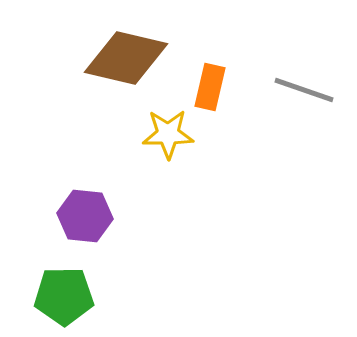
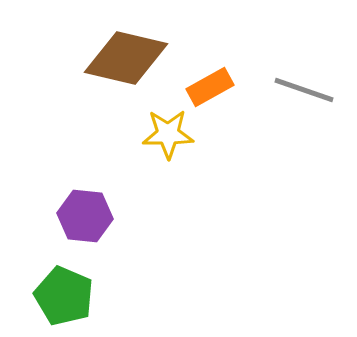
orange rectangle: rotated 48 degrees clockwise
green pentagon: rotated 24 degrees clockwise
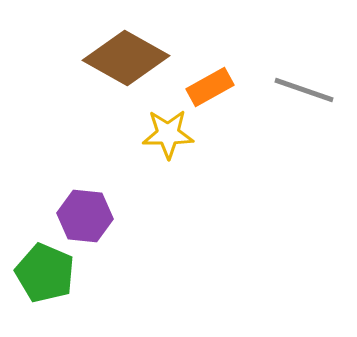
brown diamond: rotated 16 degrees clockwise
green pentagon: moved 19 px left, 23 px up
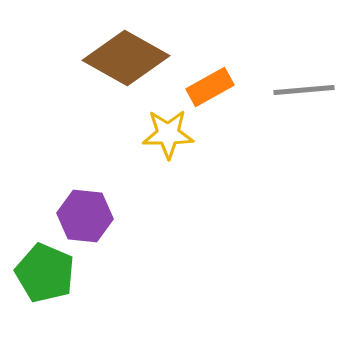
gray line: rotated 24 degrees counterclockwise
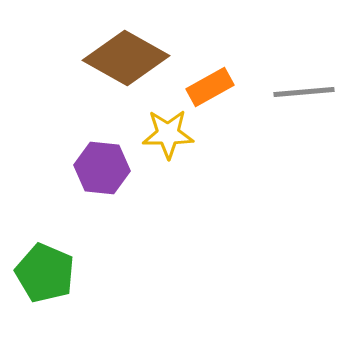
gray line: moved 2 px down
purple hexagon: moved 17 px right, 48 px up
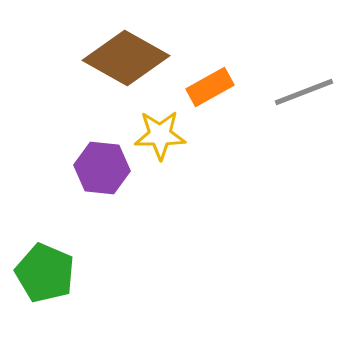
gray line: rotated 16 degrees counterclockwise
yellow star: moved 8 px left, 1 px down
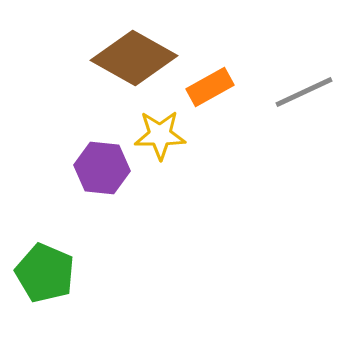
brown diamond: moved 8 px right
gray line: rotated 4 degrees counterclockwise
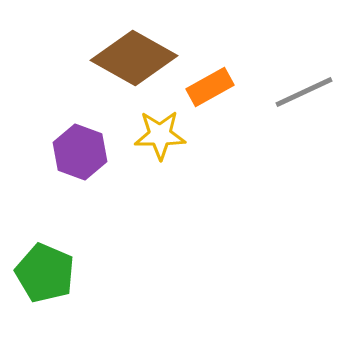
purple hexagon: moved 22 px left, 16 px up; rotated 14 degrees clockwise
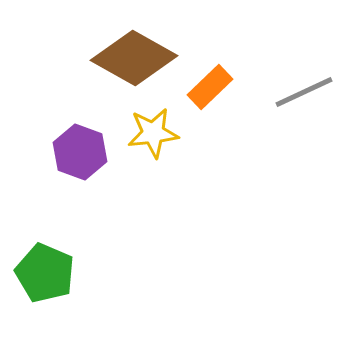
orange rectangle: rotated 15 degrees counterclockwise
yellow star: moved 7 px left, 2 px up; rotated 6 degrees counterclockwise
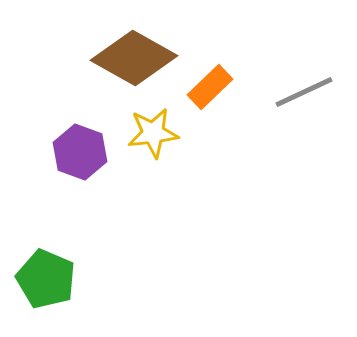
green pentagon: moved 1 px right, 6 px down
